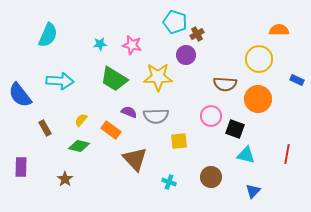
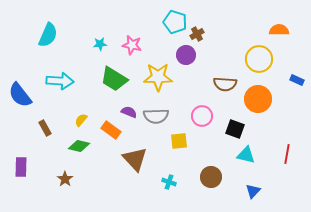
pink circle: moved 9 px left
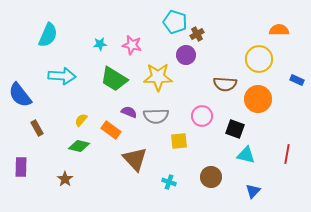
cyan arrow: moved 2 px right, 5 px up
brown rectangle: moved 8 px left
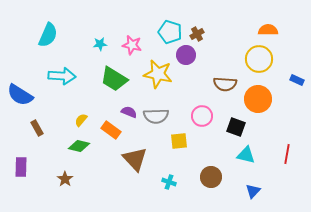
cyan pentagon: moved 5 px left, 10 px down
orange semicircle: moved 11 px left
yellow star: moved 3 px up; rotated 12 degrees clockwise
blue semicircle: rotated 20 degrees counterclockwise
black square: moved 1 px right, 2 px up
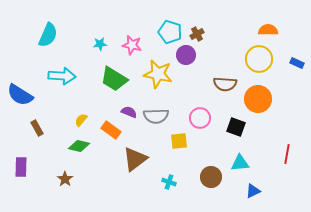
blue rectangle: moved 17 px up
pink circle: moved 2 px left, 2 px down
cyan triangle: moved 6 px left, 8 px down; rotated 18 degrees counterclockwise
brown triangle: rotated 36 degrees clockwise
blue triangle: rotated 21 degrees clockwise
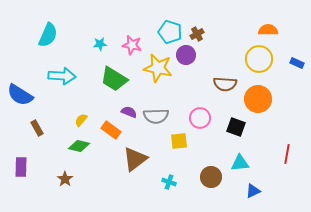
yellow star: moved 6 px up
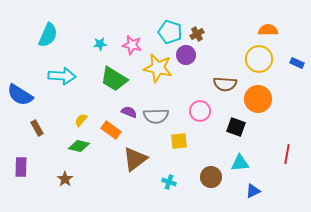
pink circle: moved 7 px up
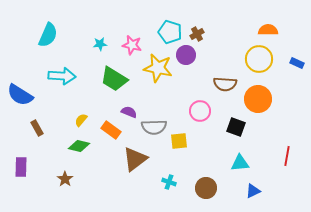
gray semicircle: moved 2 px left, 11 px down
red line: moved 2 px down
brown circle: moved 5 px left, 11 px down
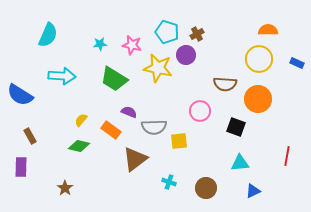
cyan pentagon: moved 3 px left
brown rectangle: moved 7 px left, 8 px down
brown star: moved 9 px down
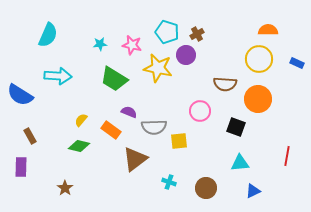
cyan arrow: moved 4 px left
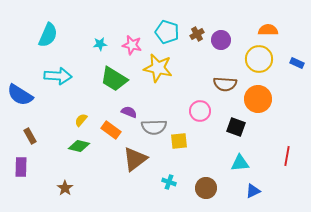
purple circle: moved 35 px right, 15 px up
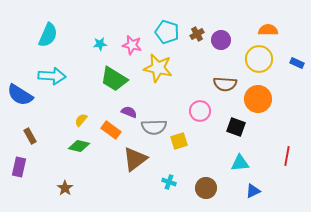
cyan arrow: moved 6 px left
yellow square: rotated 12 degrees counterclockwise
purple rectangle: moved 2 px left; rotated 12 degrees clockwise
